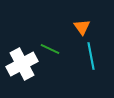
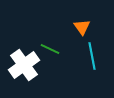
cyan line: moved 1 px right
white cross: moved 2 px right, 1 px down; rotated 8 degrees counterclockwise
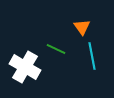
green line: moved 6 px right
white cross: moved 1 px right, 2 px down; rotated 24 degrees counterclockwise
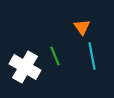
green line: moved 1 px left, 7 px down; rotated 42 degrees clockwise
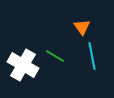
green line: rotated 36 degrees counterclockwise
white cross: moved 2 px left, 2 px up
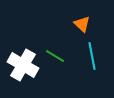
orange triangle: moved 3 px up; rotated 12 degrees counterclockwise
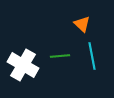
green line: moved 5 px right; rotated 36 degrees counterclockwise
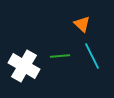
cyan line: rotated 16 degrees counterclockwise
white cross: moved 1 px right, 1 px down
